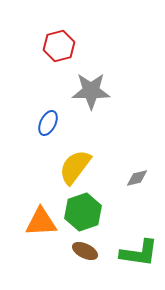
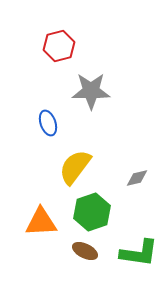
blue ellipse: rotated 45 degrees counterclockwise
green hexagon: moved 9 px right
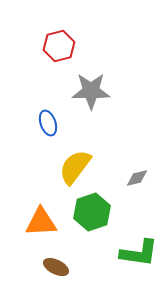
brown ellipse: moved 29 px left, 16 px down
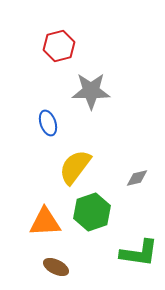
orange triangle: moved 4 px right
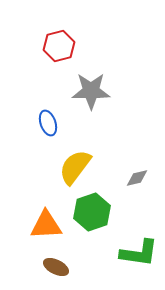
orange triangle: moved 1 px right, 3 px down
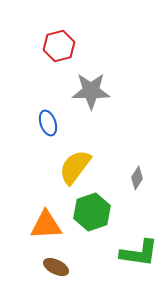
gray diamond: rotated 45 degrees counterclockwise
